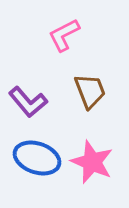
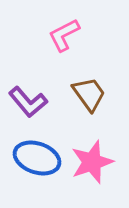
brown trapezoid: moved 1 px left, 3 px down; rotated 15 degrees counterclockwise
pink star: rotated 30 degrees clockwise
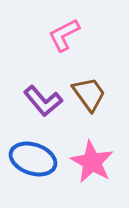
purple L-shape: moved 15 px right, 1 px up
blue ellipse: moved 4 px left, 1 px down
pink star: rotated 24 degrees counterclockwise
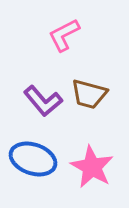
brown trapezoid: rotated 141 degrees clockwise
pink star: moved 5 px down
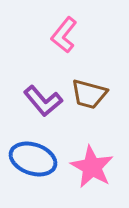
pink L-shape: rotated 24 degrees counterclockwise
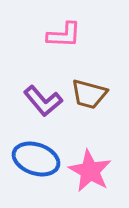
pink L-shape: rotated 126 degrees counterclockwise
blue ellipse: moved 3 px right
pink star: moved 2 px left, 4 px down
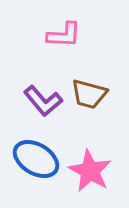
blue ellipse: rotated 12 degrees clockwise
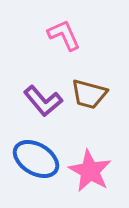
pink L-shape: rotated 117 degrees counterclockwise
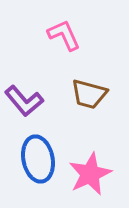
purple L-shape: moved 19 px left
blue ellipse: moved 2 px right; rotated 48 degrees clockwise
pink star: moved 3 px down; rotated 18 degrees clockwise
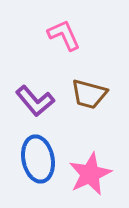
purple L-shape: moved 11 px right
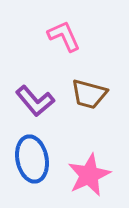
pink L-shape: moved 1 px down
blue ellipse: moved 6 px left
pink star: moved 1 px left, 1 px down
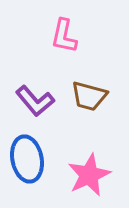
pink L-shape: rotated 144 degrees counterclockwise
brown trapezoid: moved 2 px down
blue ellipse: moved 5 px left
